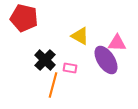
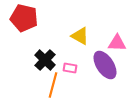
purple ellipse: moved 1 px left, 5 px down
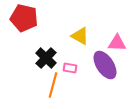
black cross: moved 1 px right, 2 px up
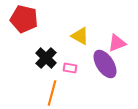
red pentagon: moved 1 px down
pink triangle: rotated 24 degrees counterclockwise
purple ellipse: moved 1 px up
orange line: moved 1 px left, 8 px down
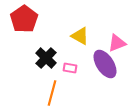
red pentagon: rotated 24 degrees clockwise
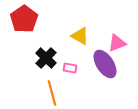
orange line: rotated 30 degrees counterclockwise
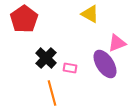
yellow triangle: moved 10 px right, 22 px up
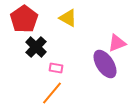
yellow triangle: moved 22 px left, 4 px down
black cross: moved 10 px left, 11 px up
pink rectangle: moved 14 px left
orange line: rotated 55 degrees clockwise
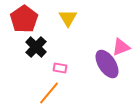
yellow triangle: rotated 30 degrees clockwise
pink triangle: moved 4 px right, 4 px down
purple ellipse: moved 2 px right
pink rectangle: moved 4 px right
orange line: moved 3 px left
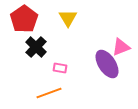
orange line: rotated 30 degrees clockwise
